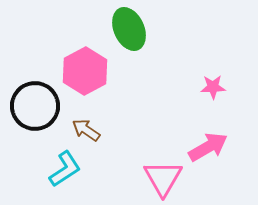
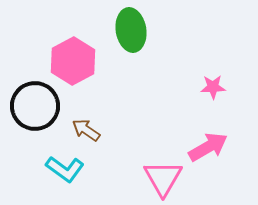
green ellipse: moved 2 px right, 1 px down; rotated 15 degrees clockwise
pink hexagon: moved 12 px left, 10 px up
cyan L-shape: rotated 69 degrees clockwise
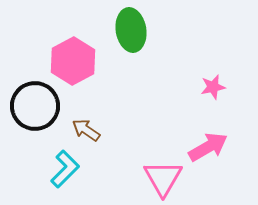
pink star: rotated 10 degrees counterclockwise
cyan L-shape: rotated 81 degrees counterclockwise
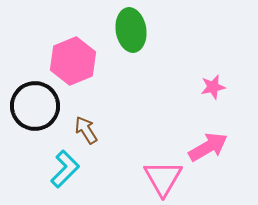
pink hexagon: rotated 6 degrees clockwise
brown arrow: rotated 24 degrees clockwise
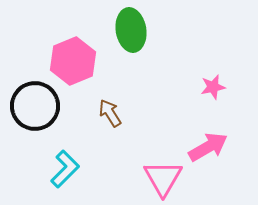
brown arrow: moved 24 px right, 17 px up
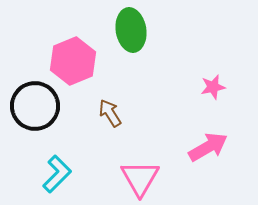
cyan L-shape: moved 8 px left, 5 px down
pink triangle: moved 23 px left
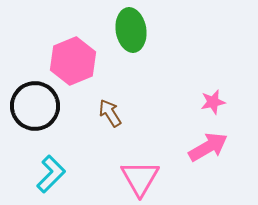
pink star: moved 15 px down
cyan L-shape: moved 6 px left
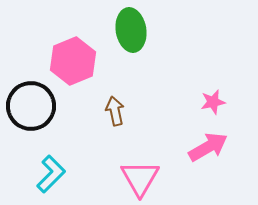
black circle: moved 4 px left
brown arrow: moved 5 px right, 2 px up; rotated 20 degrees clockwise
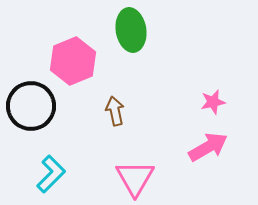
pink triangle: moved 5 px left
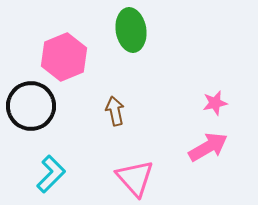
pink hexagon: moved 9 px left, 4 px up
pink star: moved 2 px right, 1 px down
pink triangle: rotated 12 degrees counterclockwise
